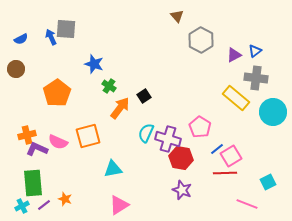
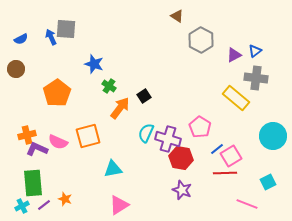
brown triangle: rotated 16 degrees counterclockwise
cyan circle: moved 24 px down
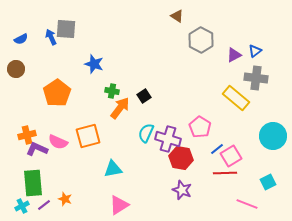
green cross: moved 3 px right, 5 px down; rotated 24 degrees counterclockwise
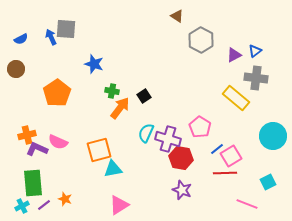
orange square: moved 11 px right, 14 px down
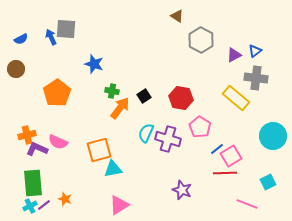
red hexagon: moved 60 px up
cyan cross: moved 8 px right
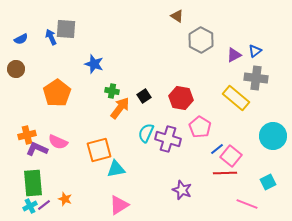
pink square: rotated 20 degrees counterclockwise
cyan triangle: moved 3 px right
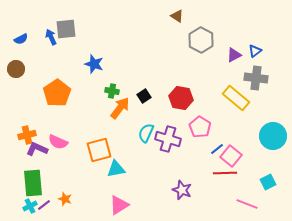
gray square: rotated 10 degrees counterclockwise
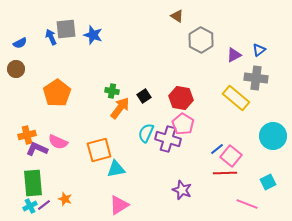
blue semicircle: moved 1 px left, 4 px down
blue triangle: moved 4 px right, 1 px up
blue star: moved 1 px left, 29 px up
pink pentagon: moved 17 px left, 3 px up
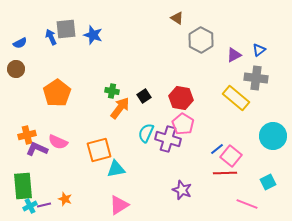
brown triangle: moved 2 px down
green rectangle: moved 10 px left, 3 px down
purple line: rotated 24 degrees clockwise
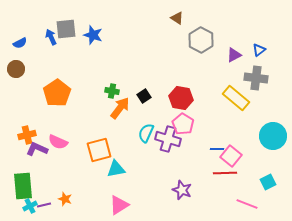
blue line: rotated 40 degrees clockwise
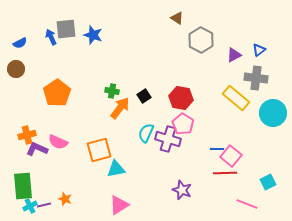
cyan circle: moved 23 px up
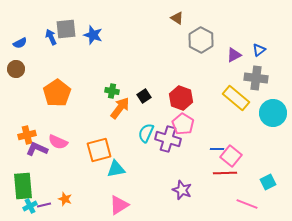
red hexagon: rotated 10 degrees clockwise
